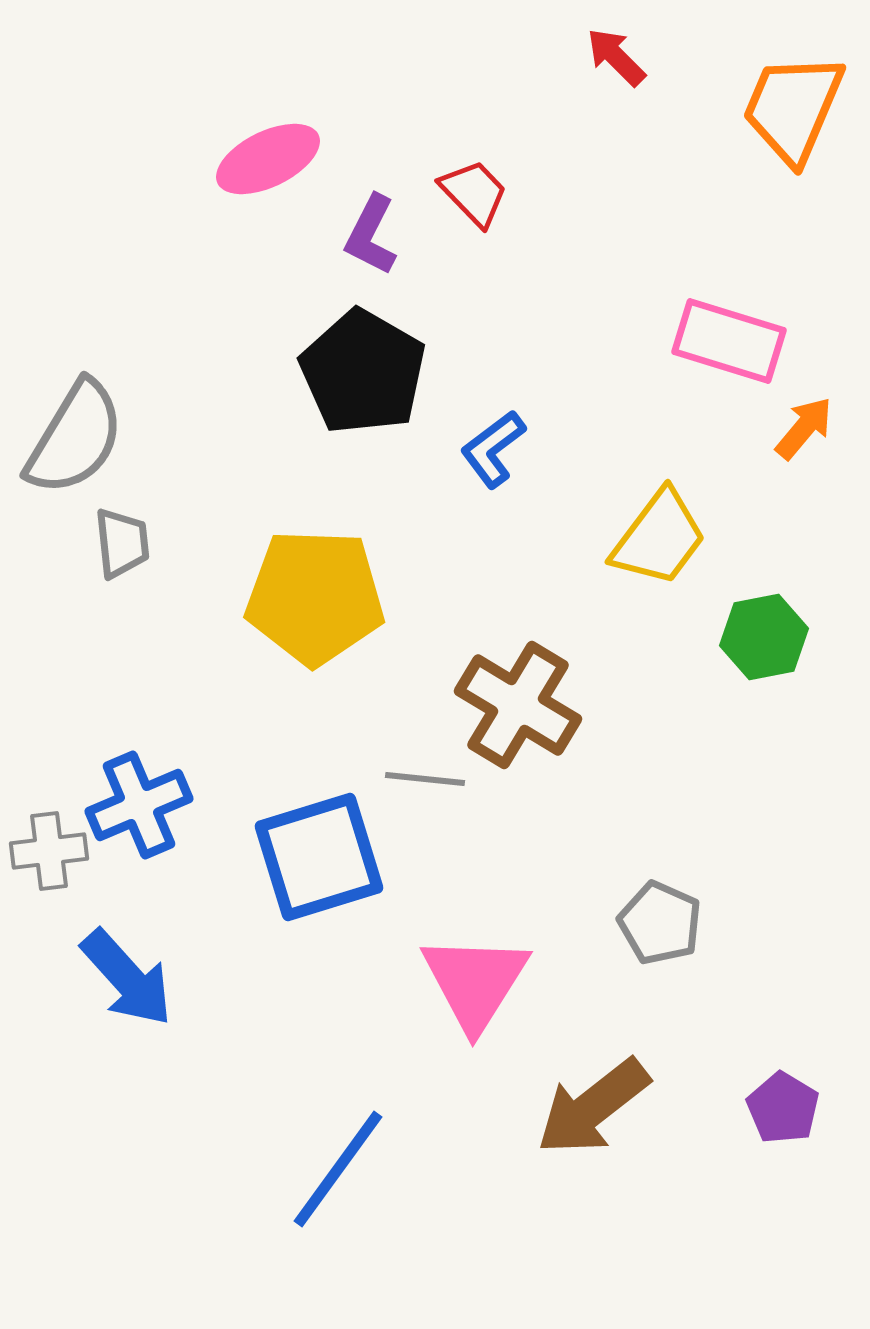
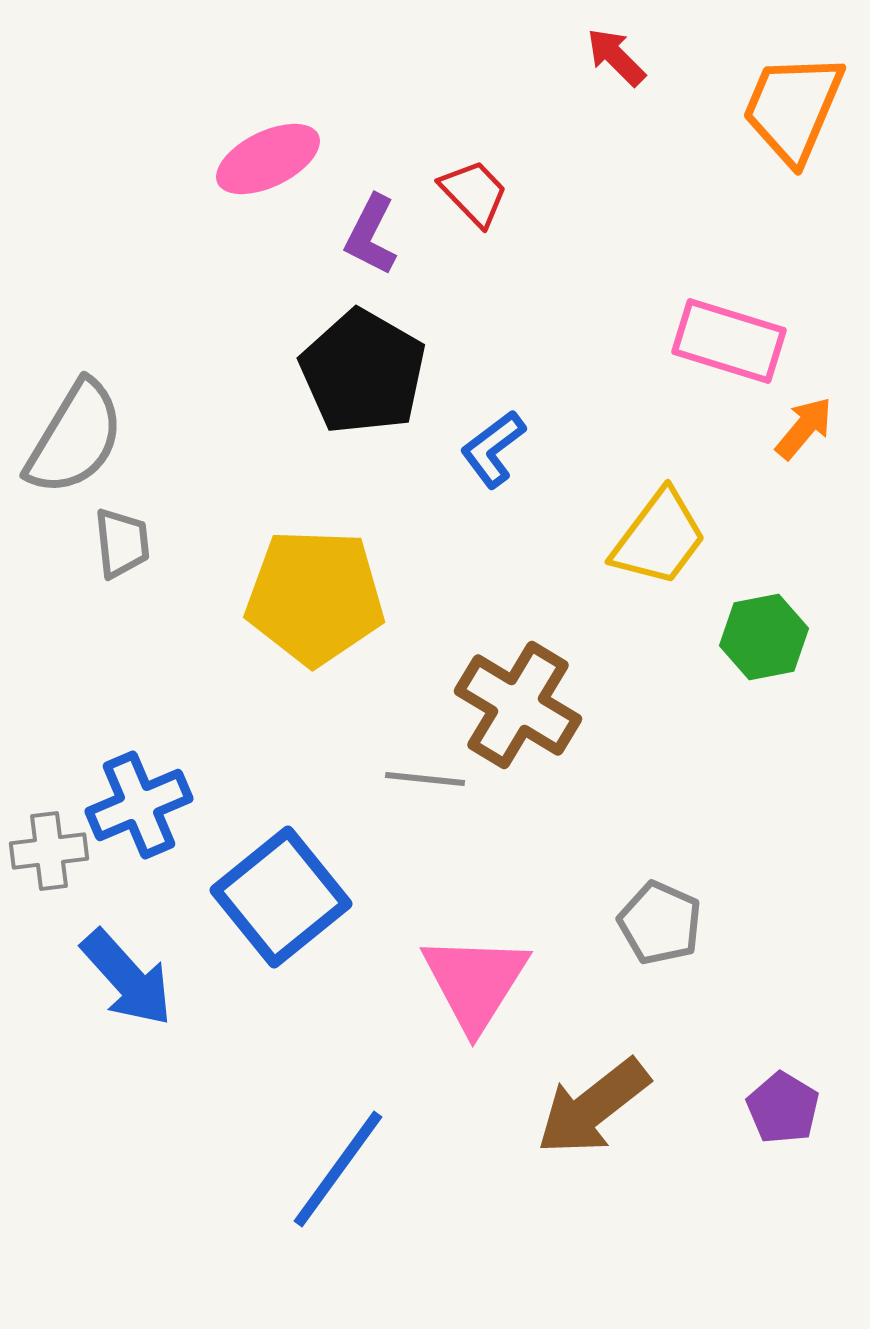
blue square: moved 38 px left, 40 px down; rotated 22 degrees counterclockwise
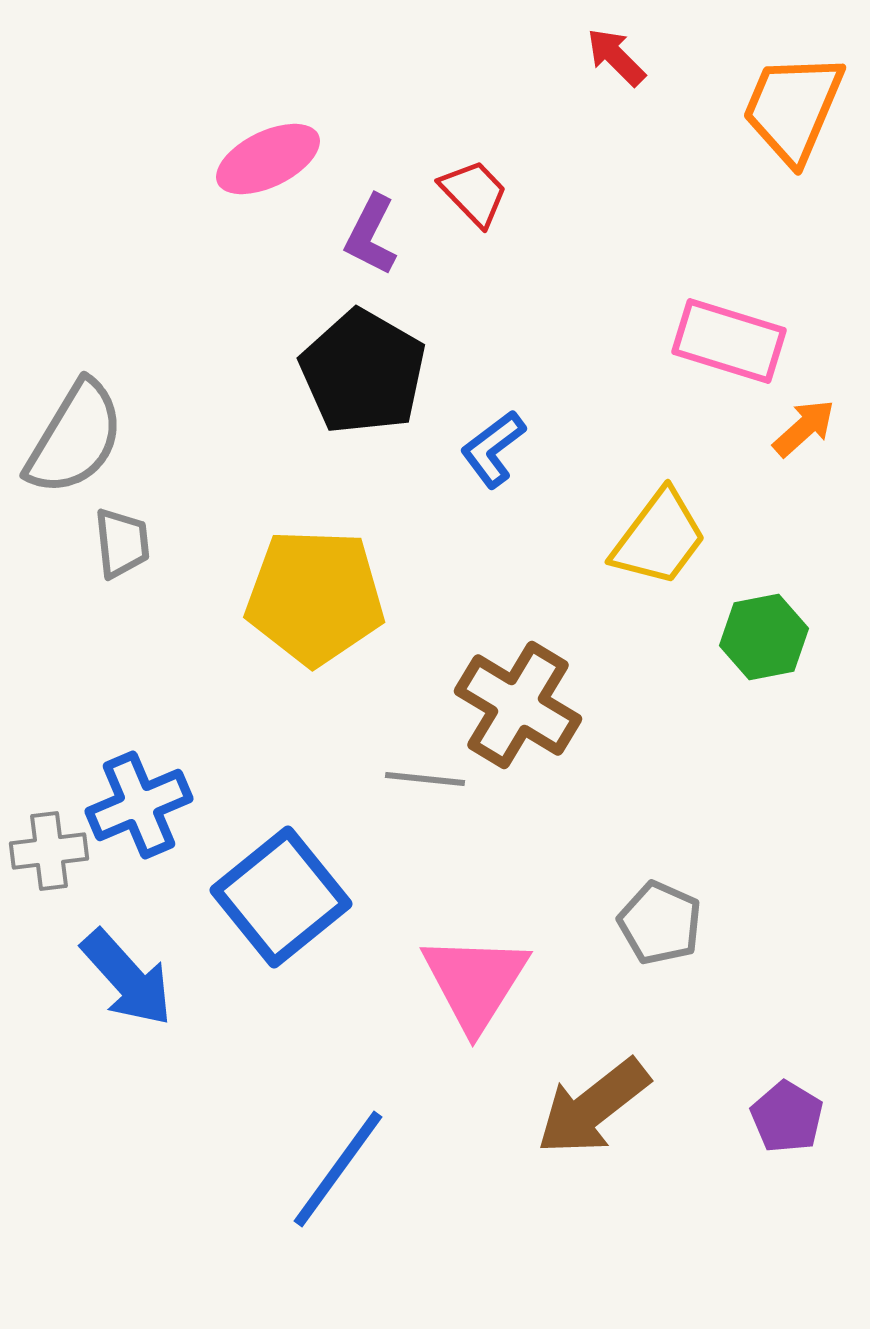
orange arrow: rotated 8 degrees clockwise
purple pentagon: moved 4 px right, 9 px down
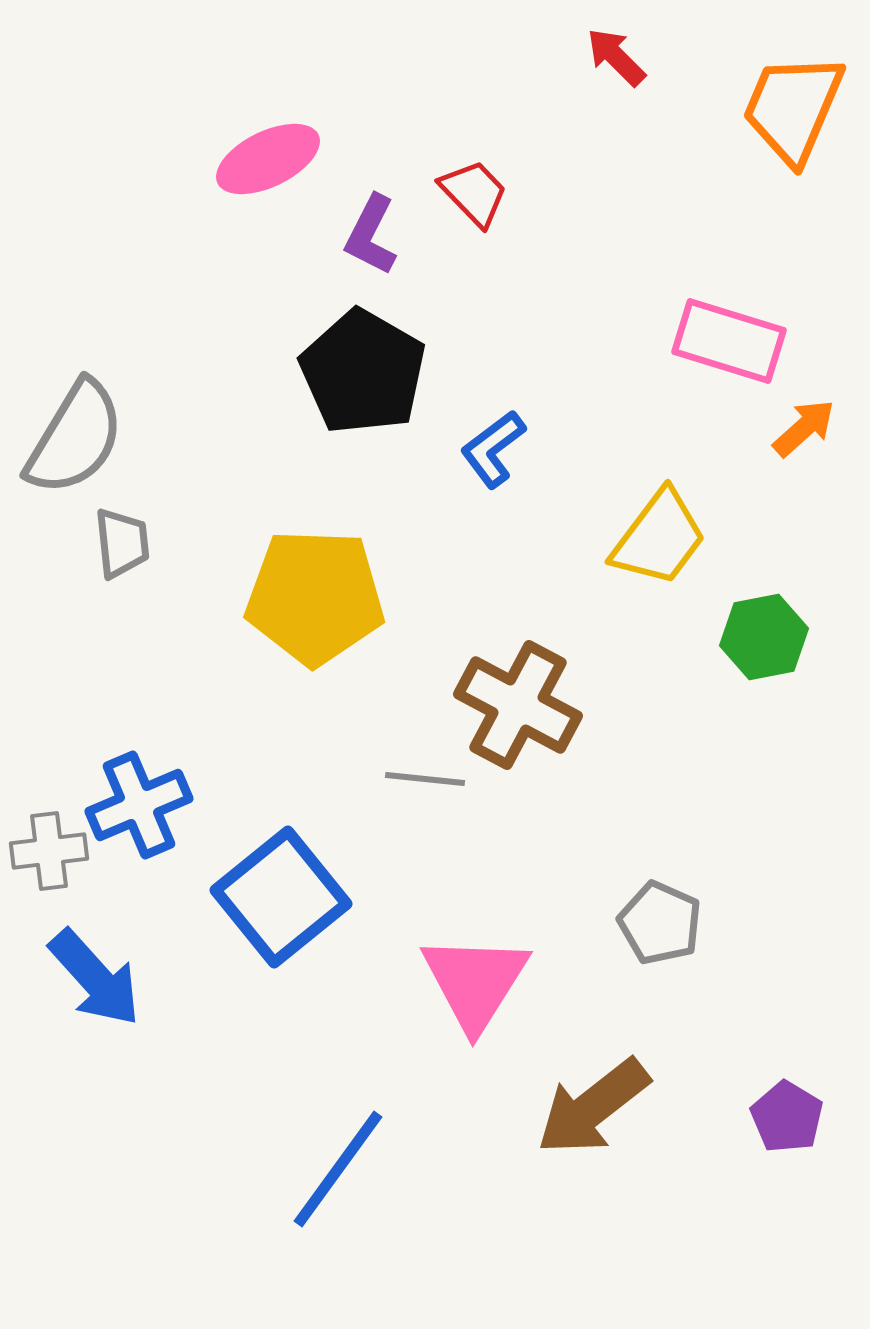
brown cross: rotated 3 degrees counterclockwise
blue arrow: moved 32 px left
